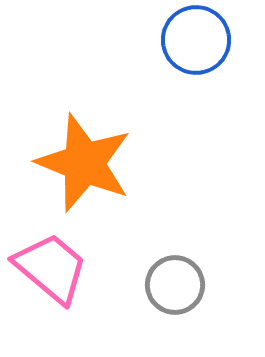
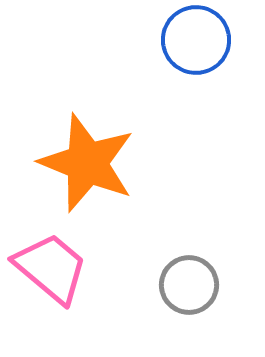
orange star: moved 3 px right
gray circle: moved 14 px right
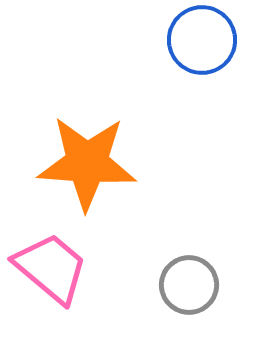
blue circle: moved 6 px right
orange star: rotated 18 degrees counterclockwise
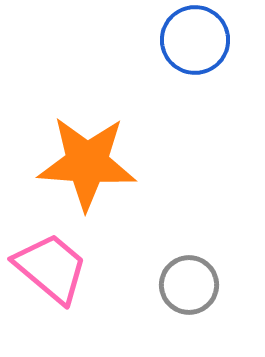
blue circle: moved 7 px left
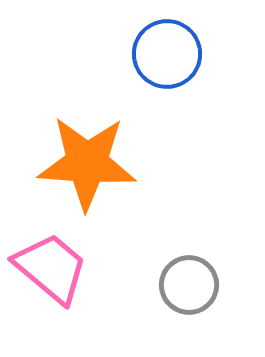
blue circle: moved 28 px left, 14 px down
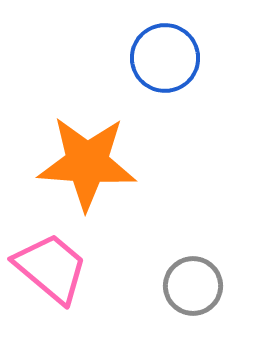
blue circle: moved 2 px left, 4 px down
gray circle: moved 4 px right, 1 px down
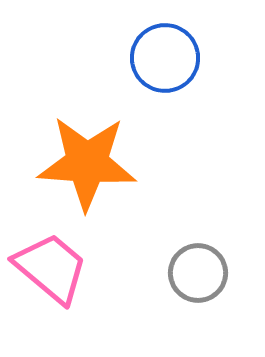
gray circle: moved 5 px right, 13 px up
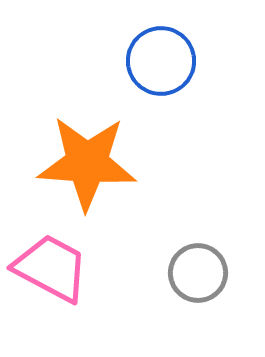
blue circle: moved 4 px left, 3 px down
pink trapezoid: rotated 12 degrees counterclockwise
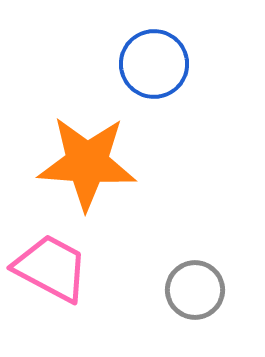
blue circle: moved 7 px left, 3 px down
gray circle: moved 3 px left, 17 px down
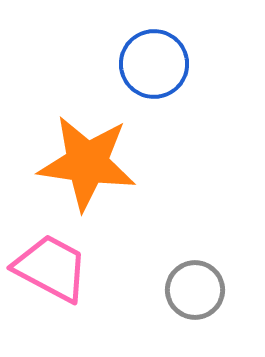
orange star: rotated 4 degrees clockwise
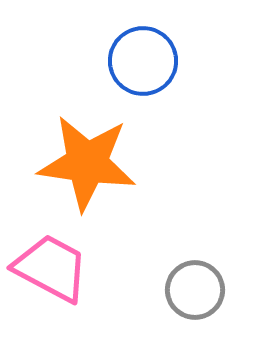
blue circle: moved 11 px left, 3 px up
